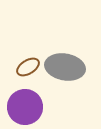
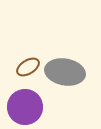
gray ellipse: moved 5 px down
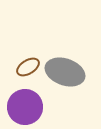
gray ellipse: rotated 9 degrees clockwise
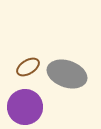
gray ellipse: moved 2 px right, 2 px down
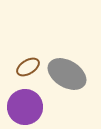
gray ellipse: rotated 12 degrees clockwise
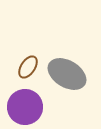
brown ellipse: rotated 25 degrees counterclockwise
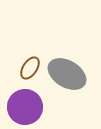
brown ellipse: moved 2 px right, 1 px down
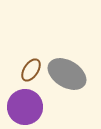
brown ellipse: moved 1 px right, 2 px down
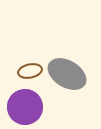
brown ellipse: moved 1 px left, 1 px down; rotated 45 degrees clockwise
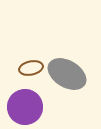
brown ellipse: moved 1 px right, 3 px up
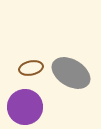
gray ellipse: moved 4 px right, 1 px up
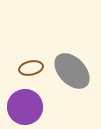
gray ellipse: moved 1 px right, 2 px up; rotated 15 degrees clockwise
